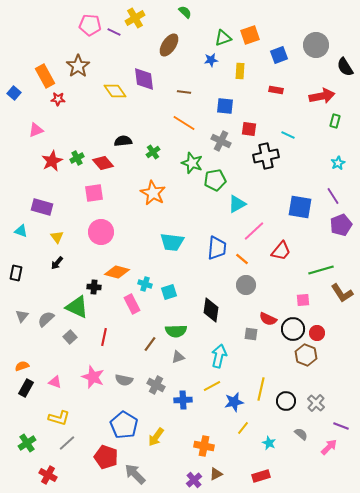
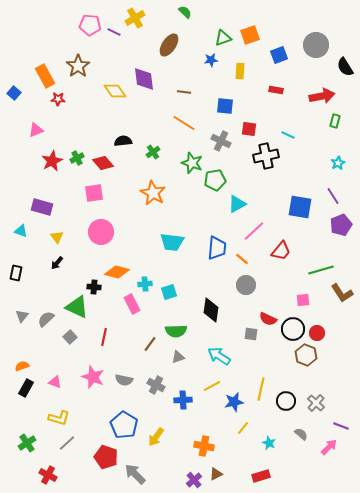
cyan cross at (145, 284): rotated 24 degrees counterclockwise
cyan arrow at (219, 356): rotated 70 degrees counterclockwise
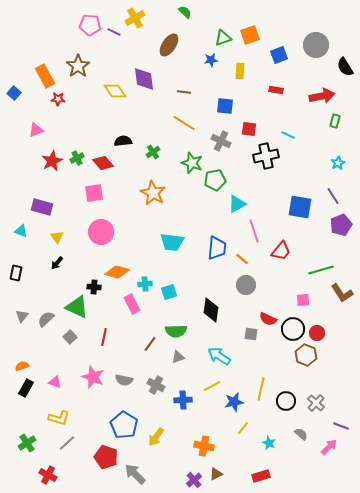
pink line at (254, 231): rotated 65 degrees counterclockwise
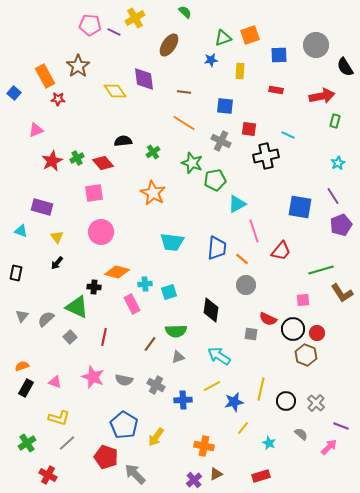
blue square at (279, 55): rotated 18 degrees clockwise
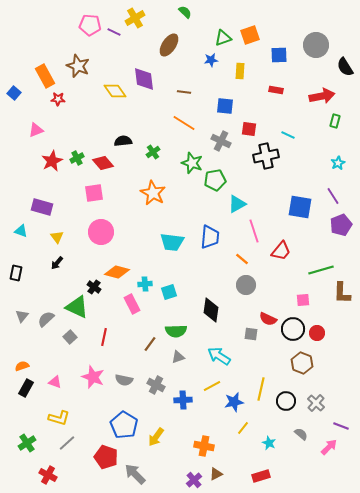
brown star at (78, 66): rotated 15 degrees counterclockwise
blue trapezoid at (217, 248): moved 7 px left, 11 px up
black cross at (94, 287): rotated 32 degrees clockwise
brown L-shape at (342, 293): rotated 35 degrees clockwise
brown hexagon at (306, 355): moved 4 px left, 8 px down
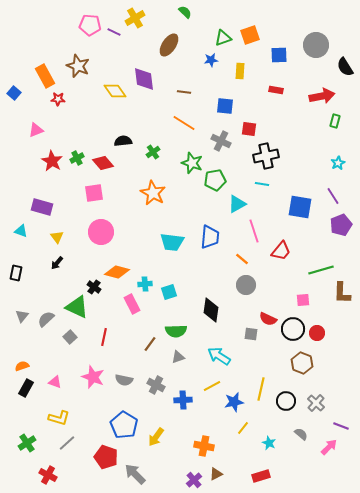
cyan line at (288, 135): moved 26 px left, 49 px down; rotated 16 degrees counterclockwise
red star at (52, 161): rotated 15 degrees counterclockwise
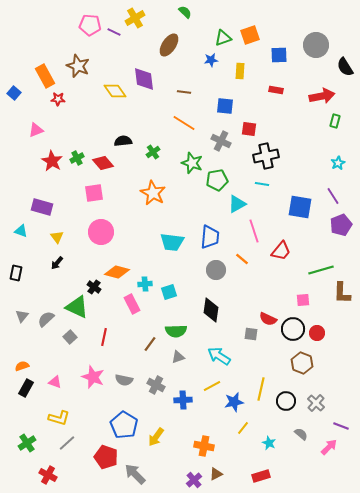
green pentagon at (215, 180): moved 2 px right
gray circle at (246, 285): moved 30 px left, 15 px up
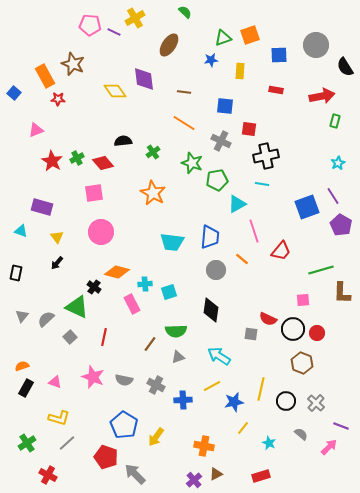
brown star at (78, 66): moved 5 px left, 2 px up
blue square at (300, 207): moved 7 px right; rotated 30 degrees counterclockwise
purple pentagon at (341, 225): rotated 20 degrees counterclockwise
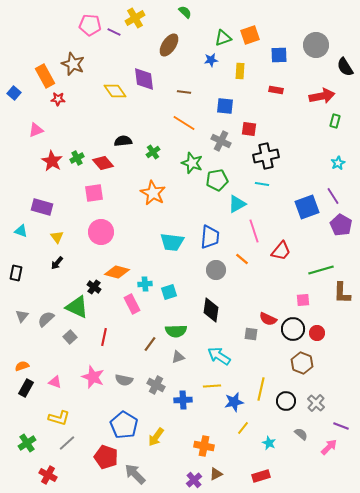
yellow line at (212, 386): rotated 24 degrees clockwise
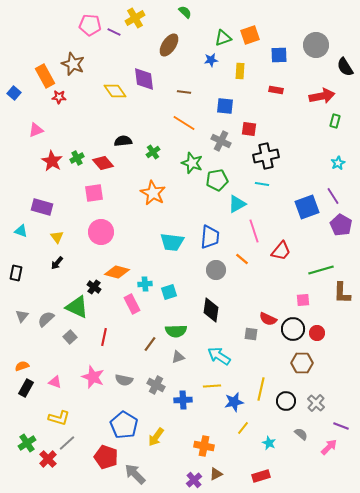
red star at (58, 99): moved 1 px right, 2 px up
brown hexagon at (302, 363): rotated 20 degrees counterclockwise
red cross at (48, 475): moved 16 px up; rotated 18 degrees clockwise
